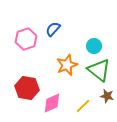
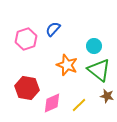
orange star: rotated 30 degrees counterclockwise
yellow line: moved 4 px left, 1 px up
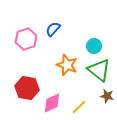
yellow line: moved 2 px down
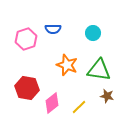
blue semicircle: rotated 133 degrees counterclockwise
cyan circle: moved 1 px left, 13 px up
green triangle: rotated 30 degrees counterclockwise
pink diamond: rotated 15 degrees counterclockwise
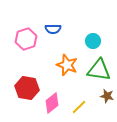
cyan circle: moved 8 px down
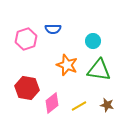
brown star: moved 9 px down
yellow line: moved 1 px up; rotated 14 degrees clockwise
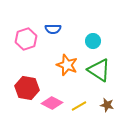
green triangle: rotated 25 degrees clockwise
pink diamond: rotated 65 degrees clockwise
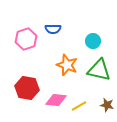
green triangle: rotated 20 degrees counterclockwise
pink diamond: moved 4 px right, 3 px up; rotated 20 degrees counterclockwise
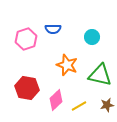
cyan circle: moved 1 px left, 4 px up
green triangle: moved 1 px right, 5 px down
pink diamond: rotated 50 degrees counterclockwise
brown star: rotated 24 degrees counterclockwise
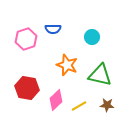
brown star: rotated 16 degrees clockwise
